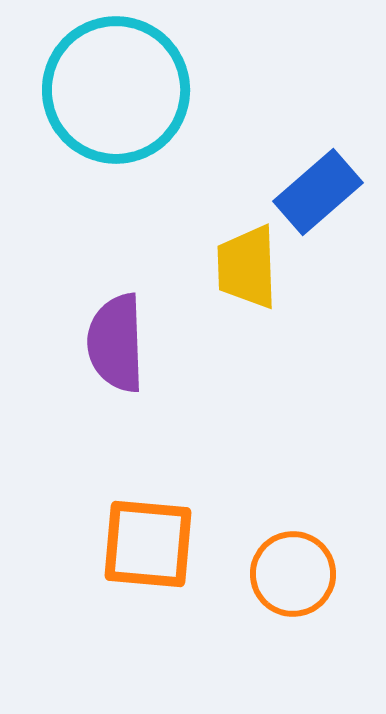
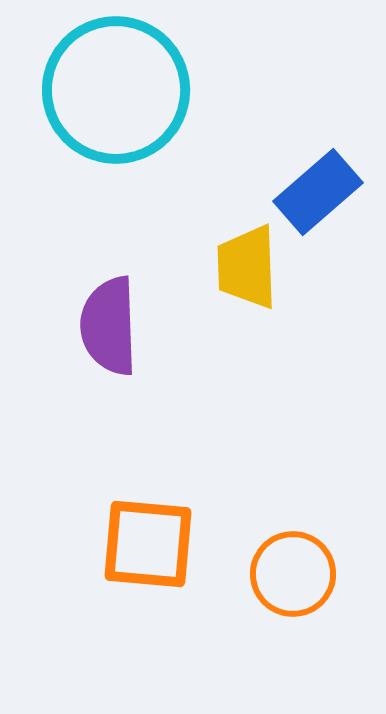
purple semicircle: moved 7 px left, 17 px up
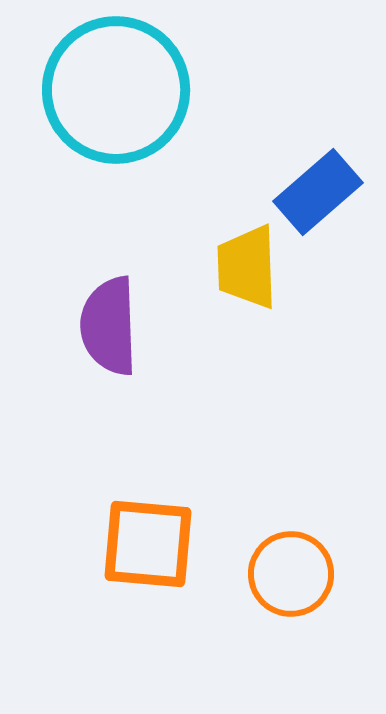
orange circle: moved 2 px left
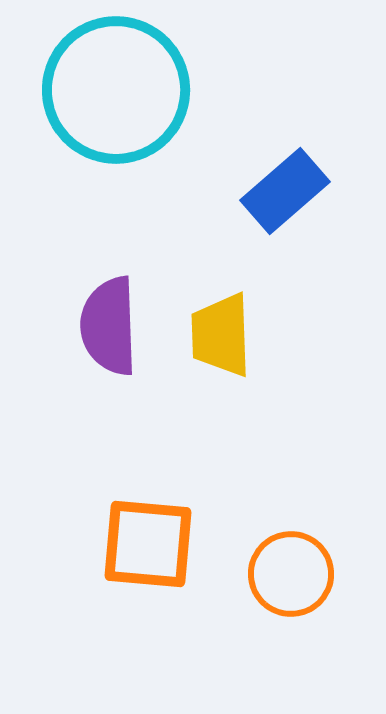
blue rectangle: moved 33 px left, 1 px up
yellow trapezoid: moved 26 px left, 68 px down
